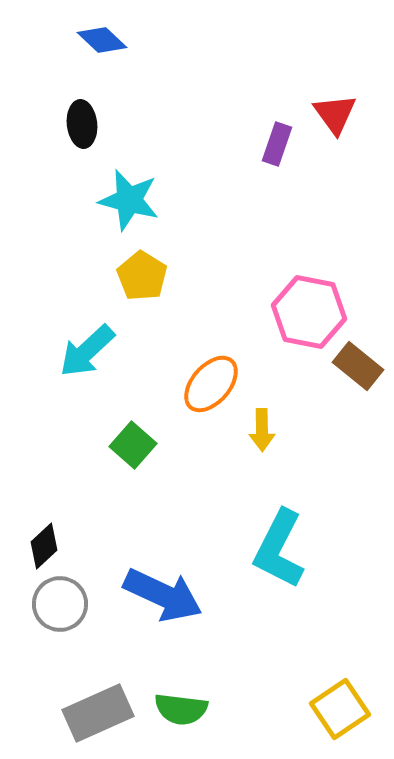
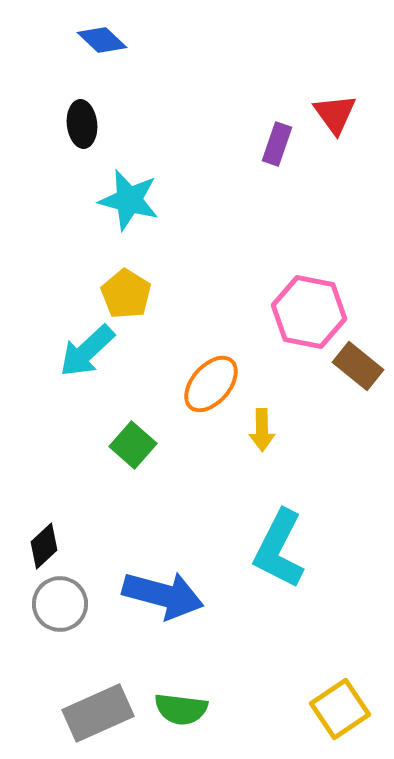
yellow pentagon: moved 16 px left, 18 px down
blue arrow: rotated 10 degrees counterclockwise
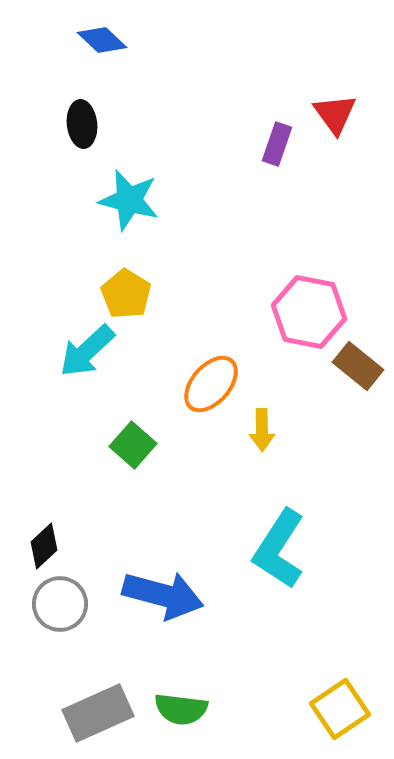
cyan L-shape: rotated 6 degrees clockwise
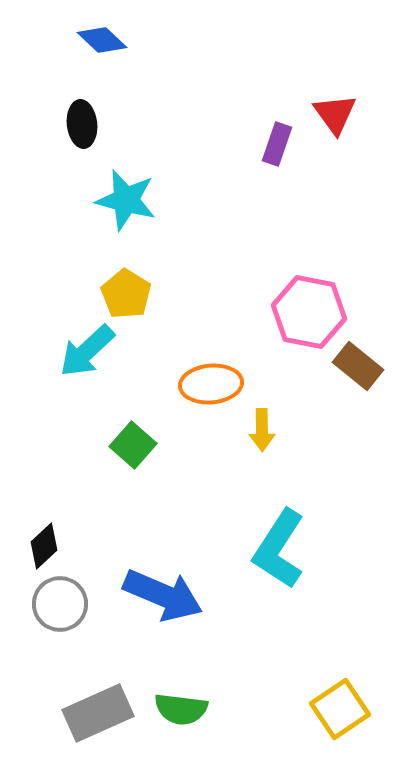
cyan star: moved 3 px left
orange ellipse: rotated 44 degrees clockwise
blue arrow: rotated 8 degrees clockwise
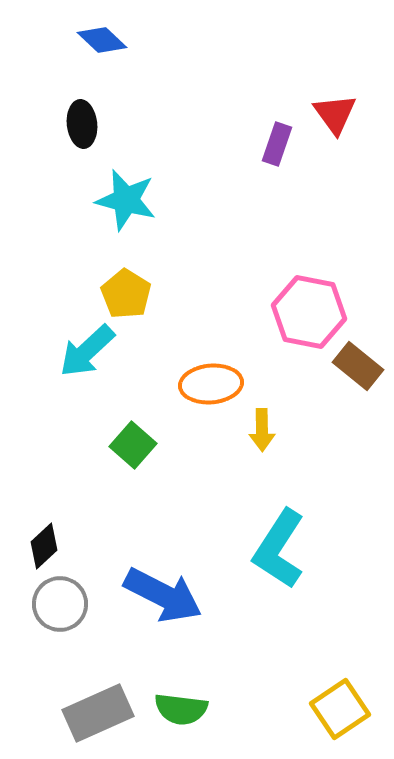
blue arrow: rotated 4 degrees clockwise
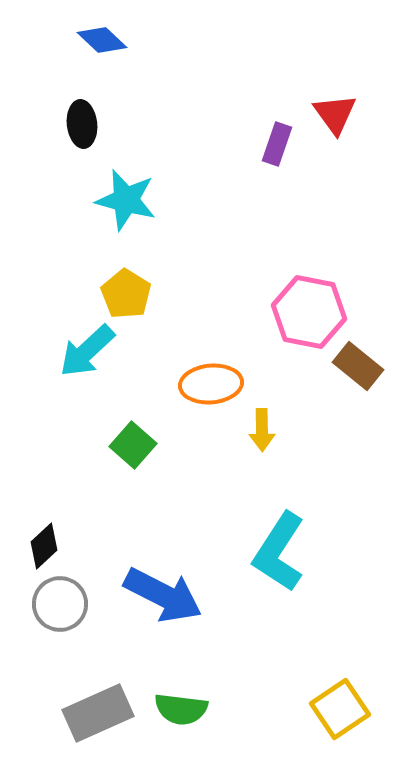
cyan L-shape: moved 3 px down
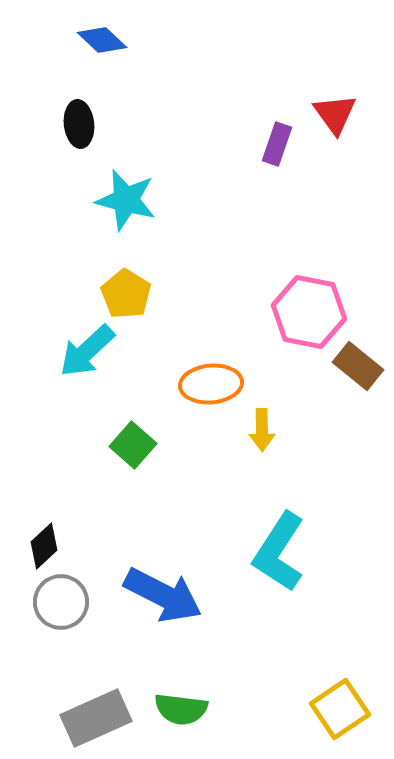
black ellipse: moved 3 px left
gray circle: moved 1 px right, 2 px up
gray rectangle: moved 2 px left, 5 px down
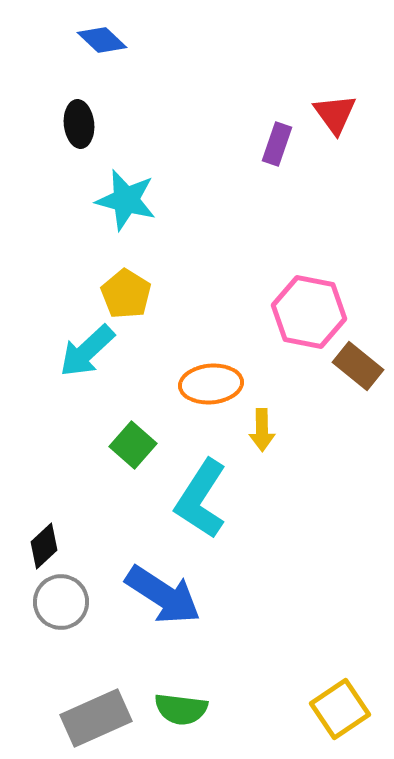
cyan L-shape: moved 78 px left, 53 px up
blue arrow: rotated 6 degrees clockwise
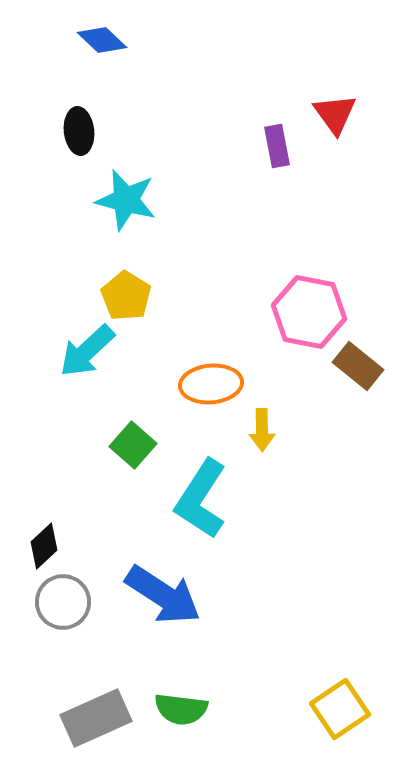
black ellipse: moved 7 px down
purple rectangle: moved 2 px down; rotated 30 degrees counterclockwise
yellow pentagon: moved 2 px down
gray circle: moved 2 px right
